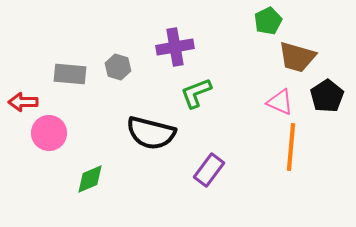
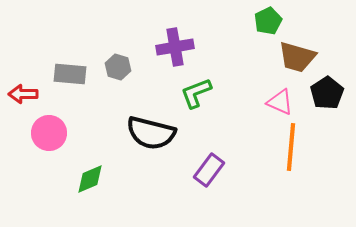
black pentagon: moved 3 px up
red arrow: moved 8 px up
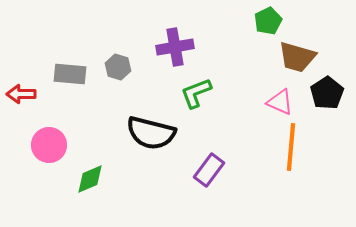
red arrow: moved 2 px left
pink circle: moved 12 px down
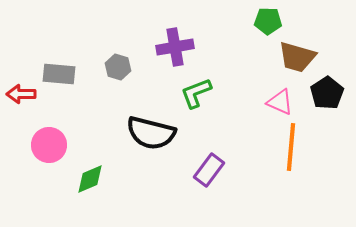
green pentagon: rotated 28 degrees clockwise
gray rectangle: moved 11 px left
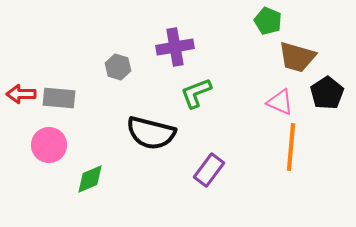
green pentagon: rotated 20 degrees clockwise
gray rectangle: moved 24 px down
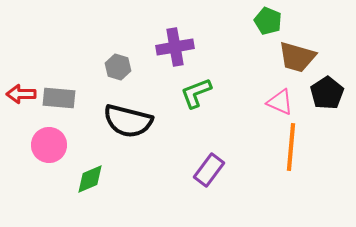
black semicircle: moved 23 px left, 12 px up
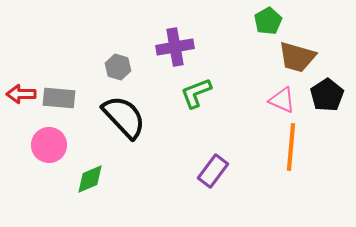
green pentagon: rotated 20 degrees clockwise
black pentagon: moved 2 px down
pink triangle: moved 2 px right, 2 px up
black semicircle: moved 4 px left, 4 px up; rotated 147 degrees counterclockwise
purple rectangle: moved 4 px right, 1 px down
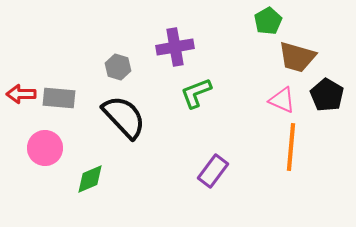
black pentagon: rotated 8 degrees counterclockwise
pink circle: moved 4 px left, 3 px down
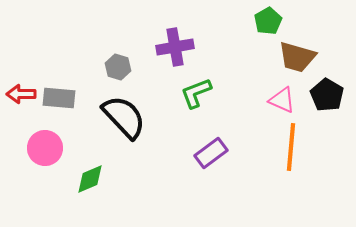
purple rectangle: moved 2 px left, 18 px up; rotated 16 degrees clockwise
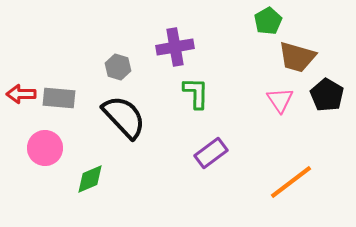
green L-shape: rotated 112 degrees clockwise
pink triangle: moved 2 px left; rotated 32 degrees clockwise
orange line: moved 35 px down; rotated 48 degrees clockwise
